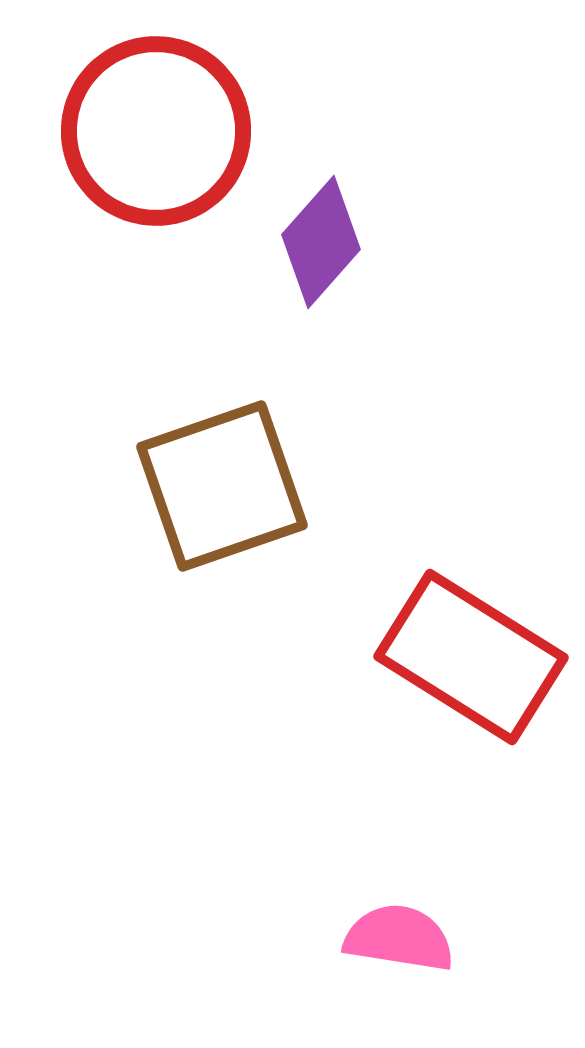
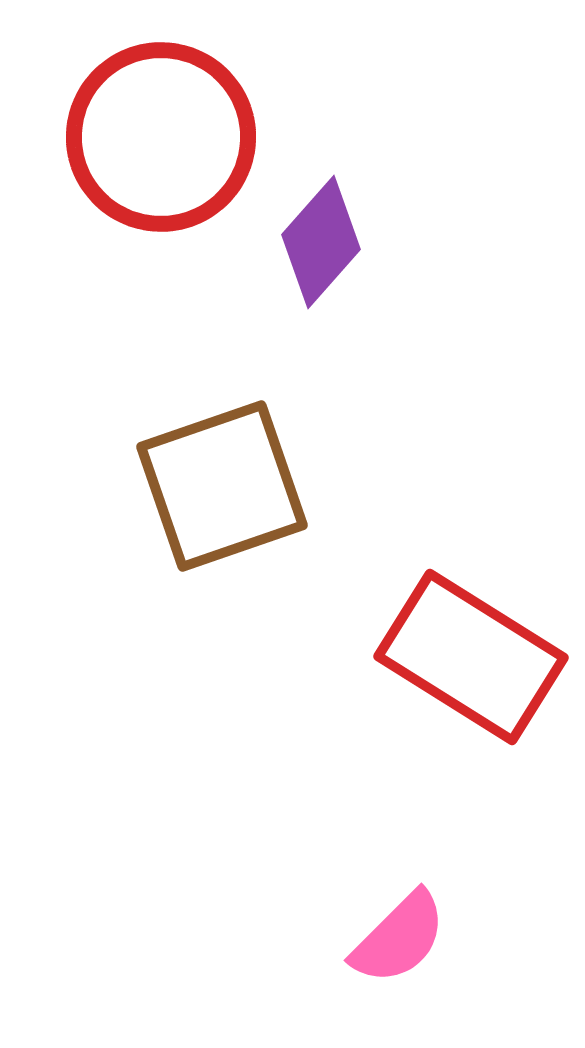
red circle: moved 5 px right, 6 px down
pink semicircle: rotated 126 degrees clockwise
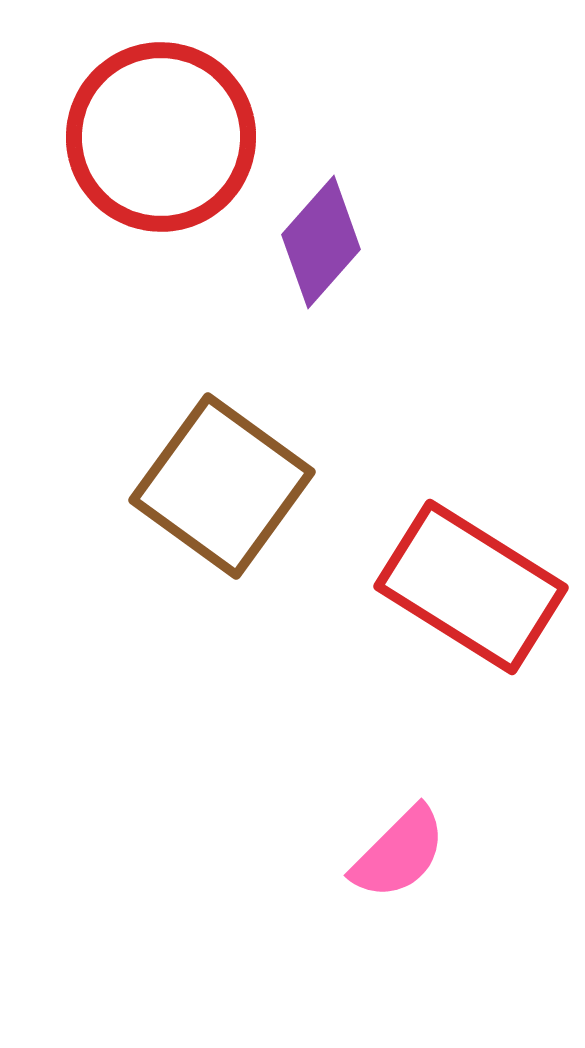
brown square: rotated 35 degrees counterclockwise
red rectangle: moved 70 px up
pink semicircle: moved 85 px up
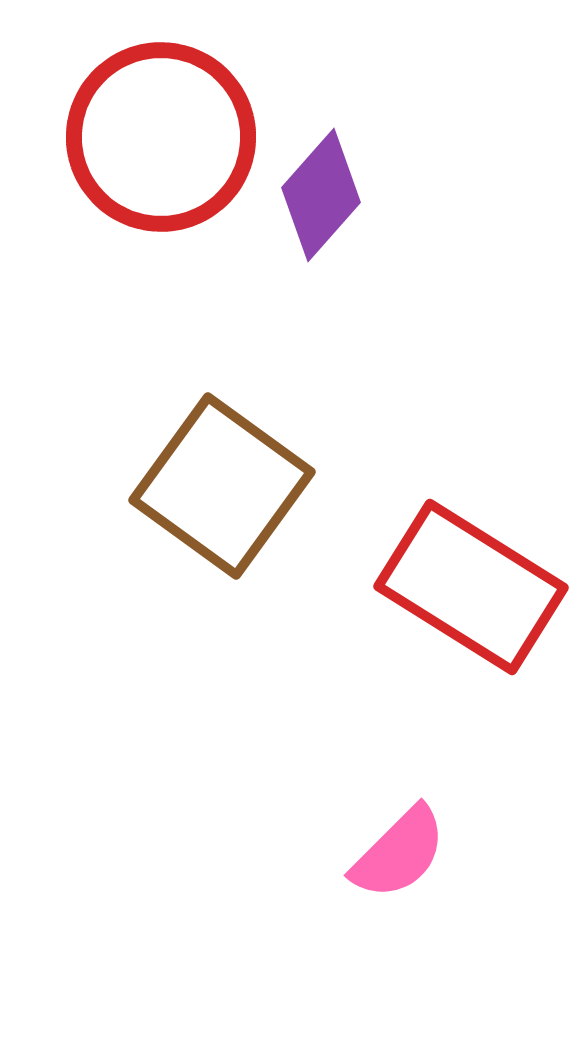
purple diamond: moved 47 px up
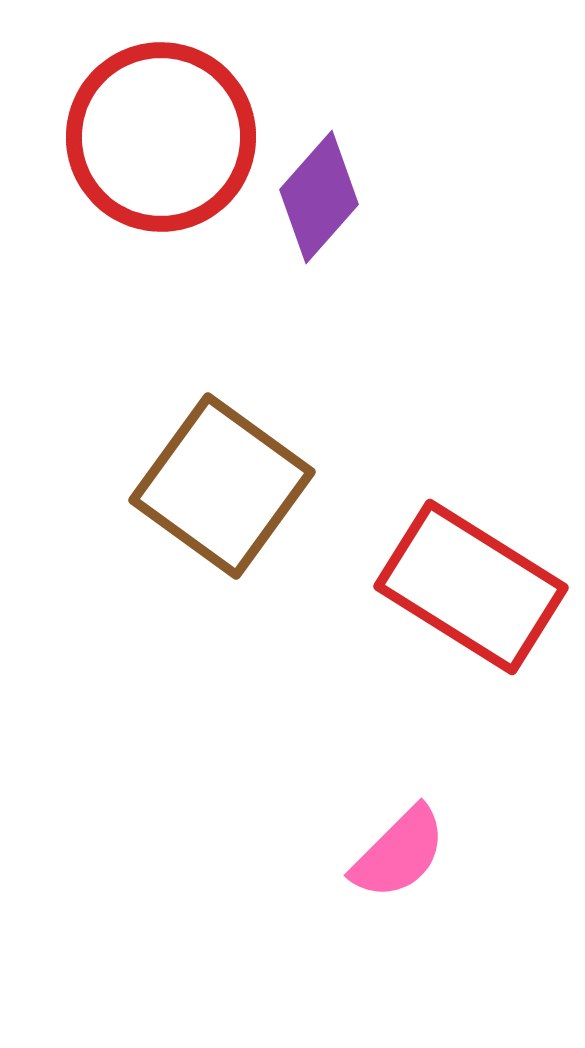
purple diamond: moved 2 px left, 2 px down
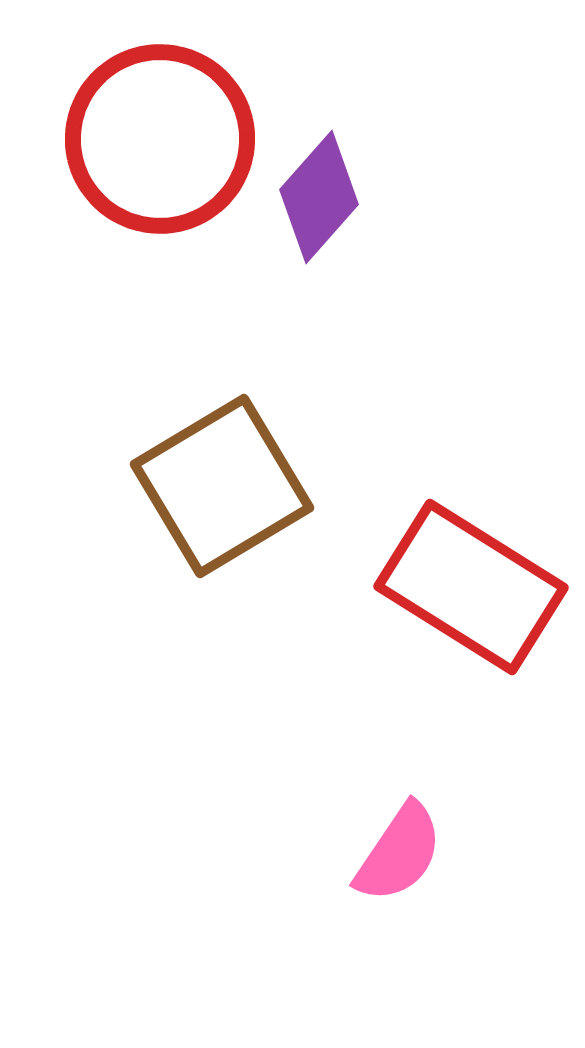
red circle: moved 1 px left, 2 px down
brown square: rotated 23 degrees clockwise
pink semicircle: rotated 11 degrees counterclockwise
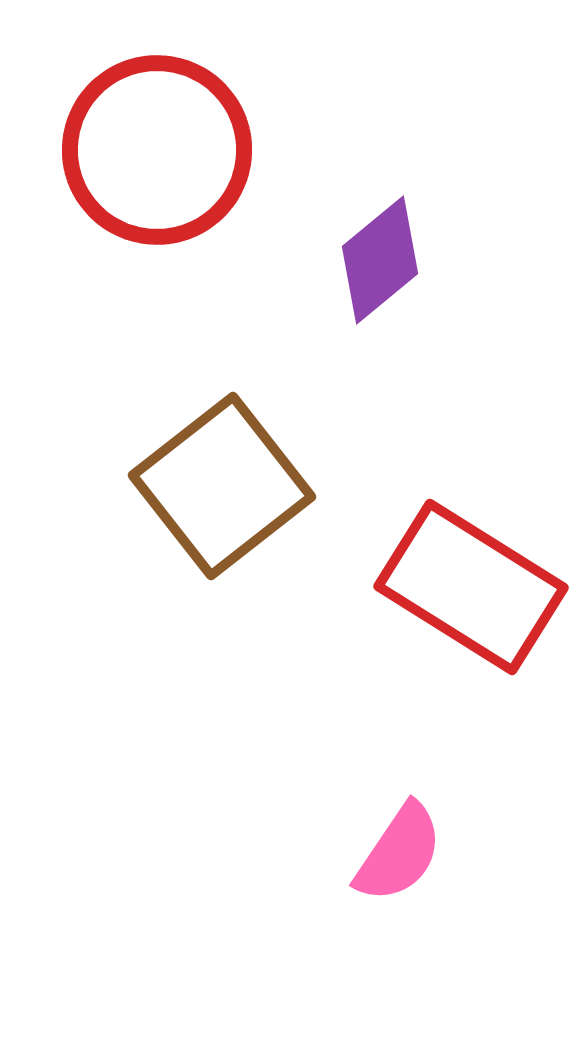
red circle: moved 3 px left, 11 px down
purple diamond: moved 61 px right, 63 px down; rotated 9 degrees clockwise
brown square: rotated 7 degrees counterclockwise
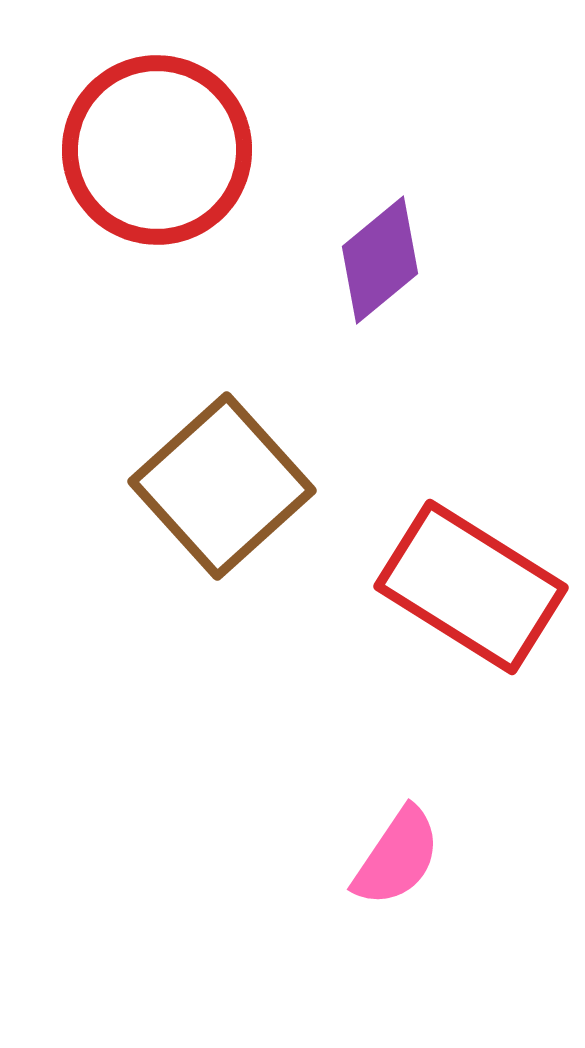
brown square: rotated 4 degrees counterclockwise
pink semicircle: moved 2 px left, 4 px down
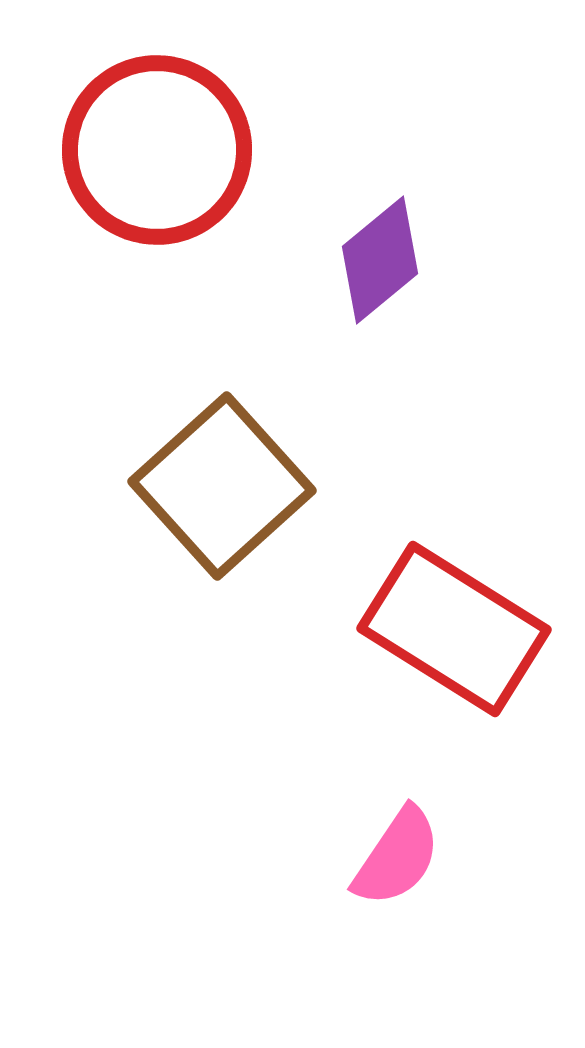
red rectangle: moved 17 px left, 42 px down
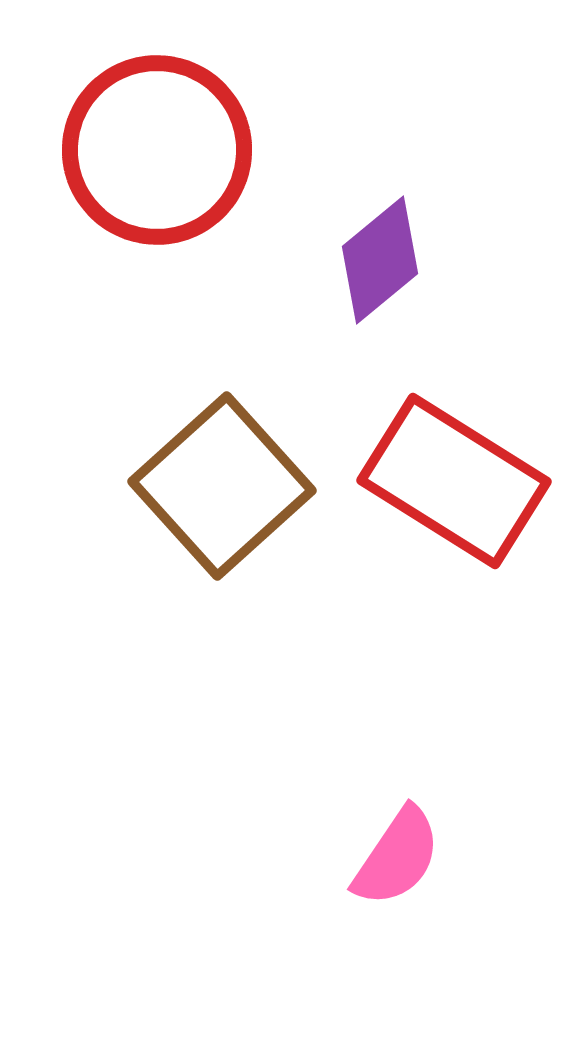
red rectangle: moved 148 px up
